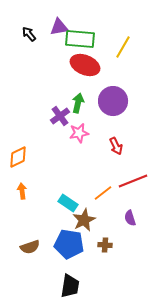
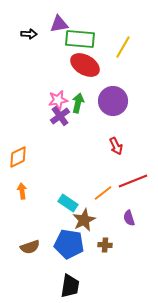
purple triangle: moved 3 px up
black arrow: rotated 133 degrees clockwise
red ellipse: rotated 8 degrees clockwise
pink star: moved 21 px left, 33 px up
purple semicircle: moved 1 px left
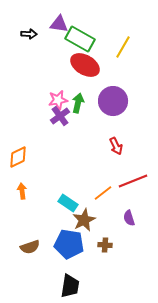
purple triangle: rotated 18 degrees clockwise
green rectangle: rotated 24 degrees clockwise
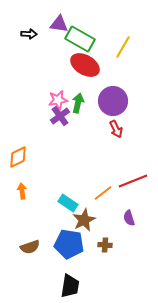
red arrow: moved 17 px up
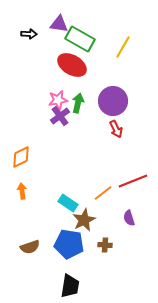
red ellipse: moved 13 px left
orange diamond: moved 3 px right
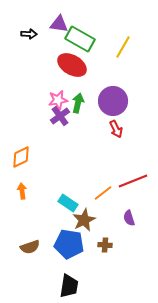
black trapezoid: moved 1 px left
